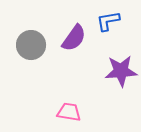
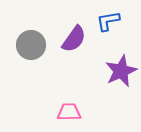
purple semicircle: moved 1 px down
purple star: rotated 20 degrees counterclockwise
pink trapezoid: rotated 10 degrees counterclockwise
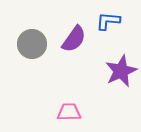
blue L-shape: rotated 15 degrees clockwise
gray circle: moved 1 px right, 1 px up
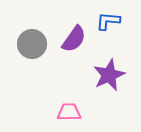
purple star: moved 12 px left, 4 px down
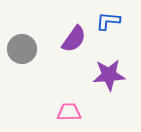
gray circle: moved 10 px left, 5 px down
purple star: rotated 20 degrees clockwise
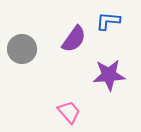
pink trapezoid: rotated 50 degrees clockwise
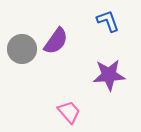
blue L-shape: rotated 65 degrees clockwise
purple semicircle: moved 18 px left, 2 px down
